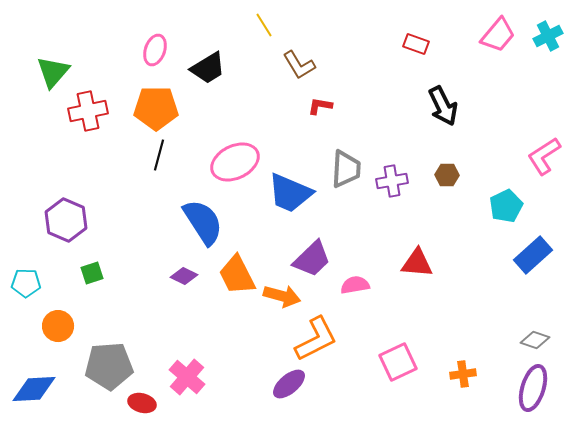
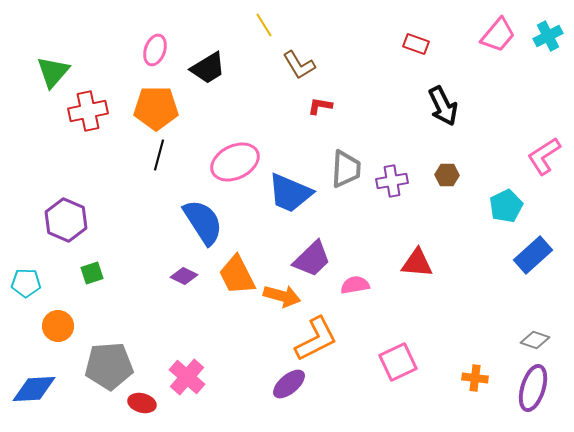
orange cross at (463, 374): moved 12 px right, 4 px down; rotated 15 degrees clockwise
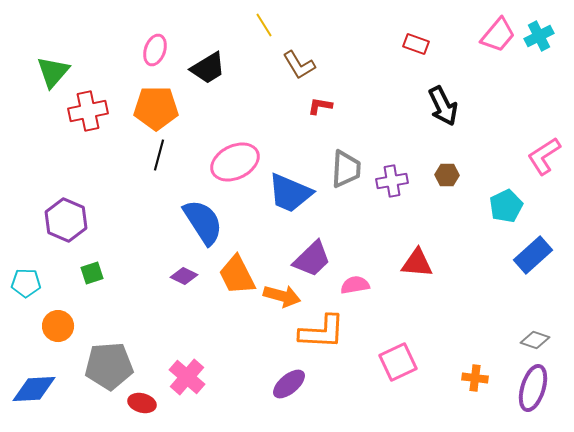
cyan cross at (548, 36): moved 9 px left
orange L-shape at (316, 339): moved 6 px right, 7 px up; rotated 30 degrees clockwise
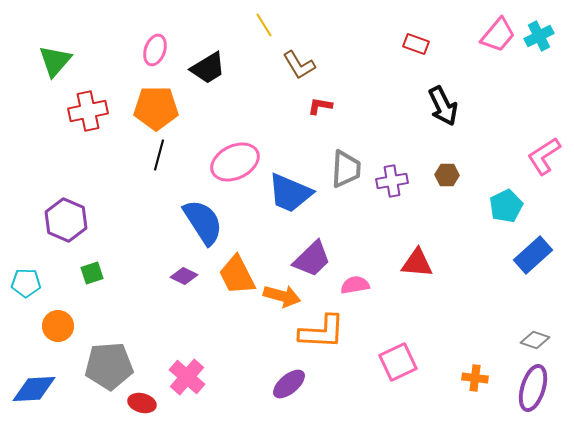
green triangle at (53, 72): moved 2 px right, 11 px up
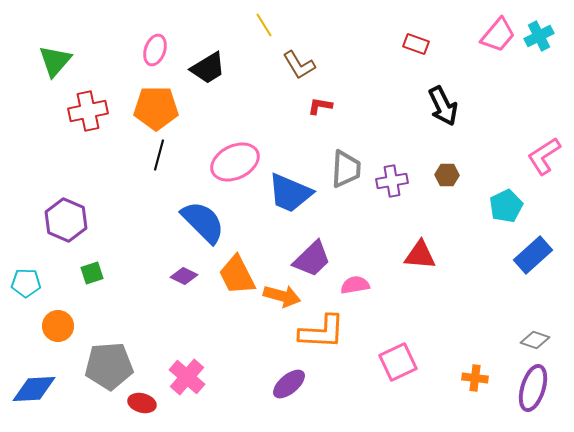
blue semicircle at (203, 222): rotated 12 degrees counterclockwise
red triangle at (417, 263): moved 3 px right, 8 px up
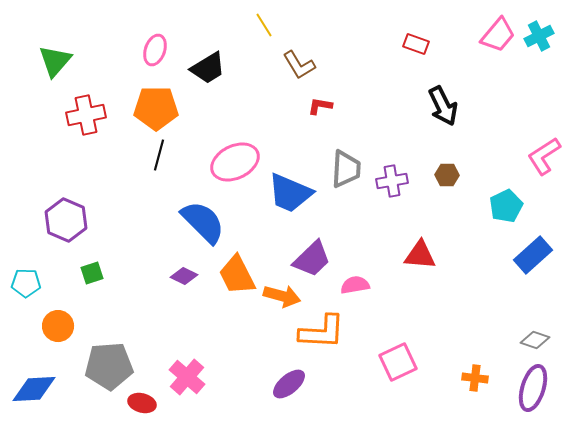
red cross at (88, 111): moved 2 px left, 4 px down
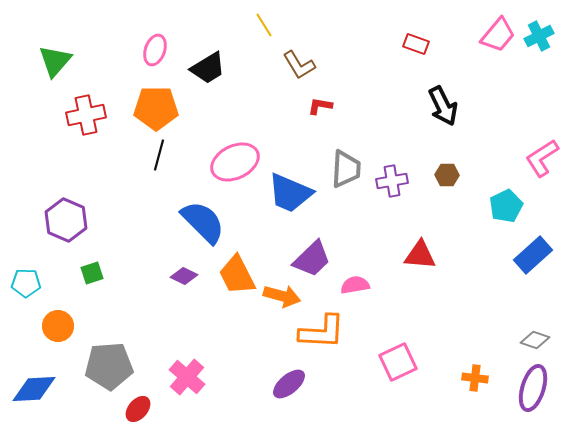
pink L-shape at (544, 156): moved 2 px left, 2 px down
red ellipse at (142, 403): moved 4 px left, 6 px down; rotated 64 degrees counterclockwise
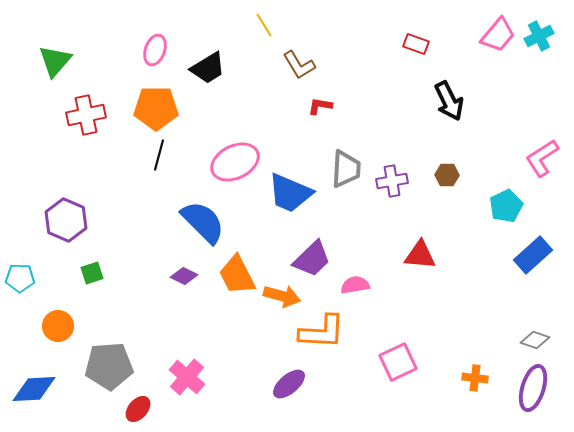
black arrow at (443, 106): moved 6 px right, 5 px up
cyan pentagon at (26, 283): moved 6 px left, 5 px up
